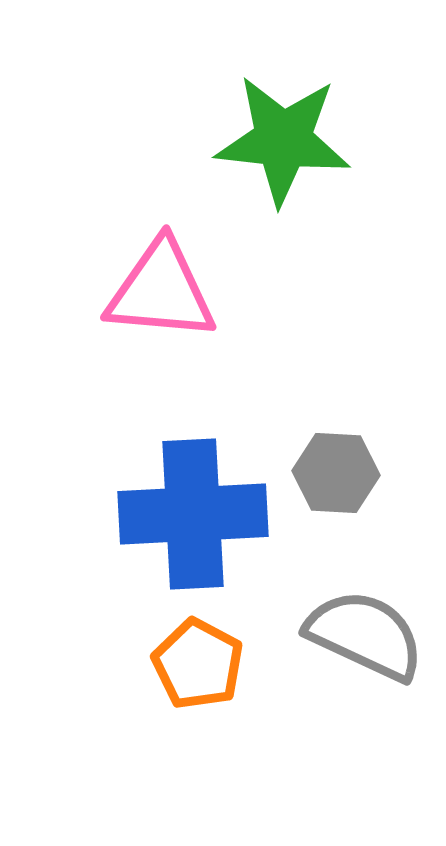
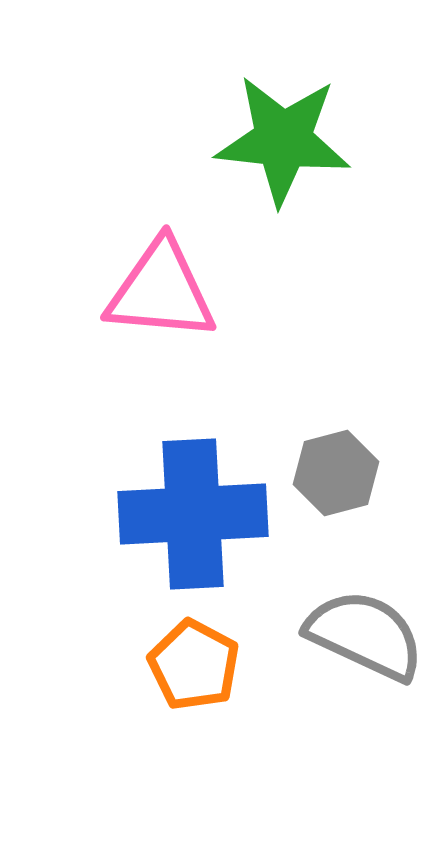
gray hexagon: rotated 18 degrees counterclockwise
orange pentagon: moved 4 px left, 1 px down
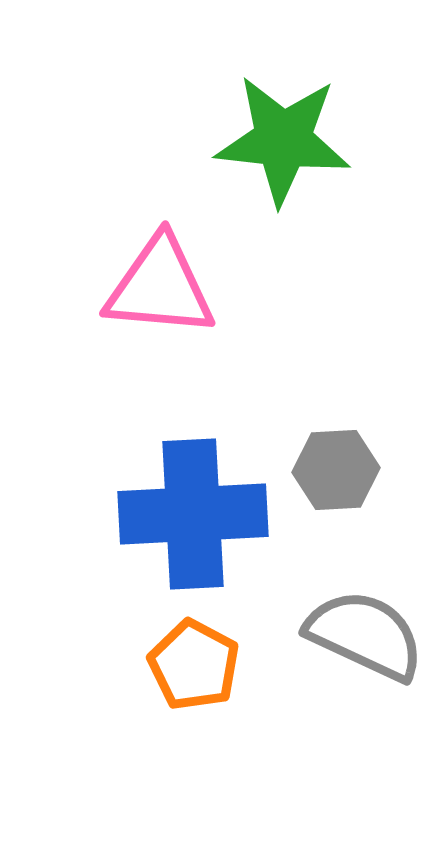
pink triangle: moved 1 px left, 4 px up
gray hexagon: moved 3 px up; rotated 12 degrees clockwise
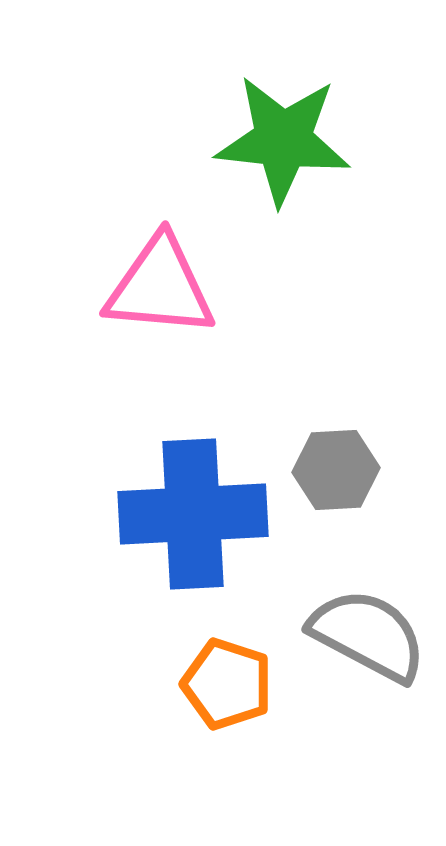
gray semicircle: moved 3 px right; rotated 3 degrees clockwise
orange pentagon: moved 33 px right, 19 px down; rotated 10 degrees counterclockwise
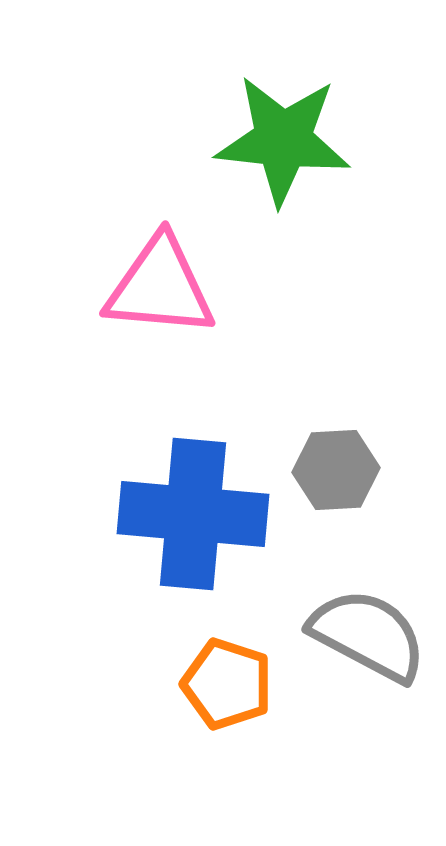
blue cross: rotated 8 degrees clockwise
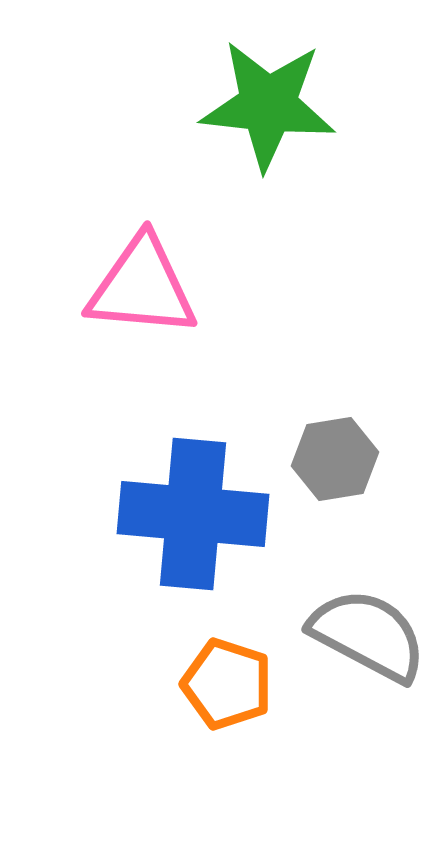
green star: moved 15 px left, 35 px up
pink triangle: moved 18 px left
gray hexagon: moved 1 px left, 11 px up; rotated 6 degrees counterclockwise
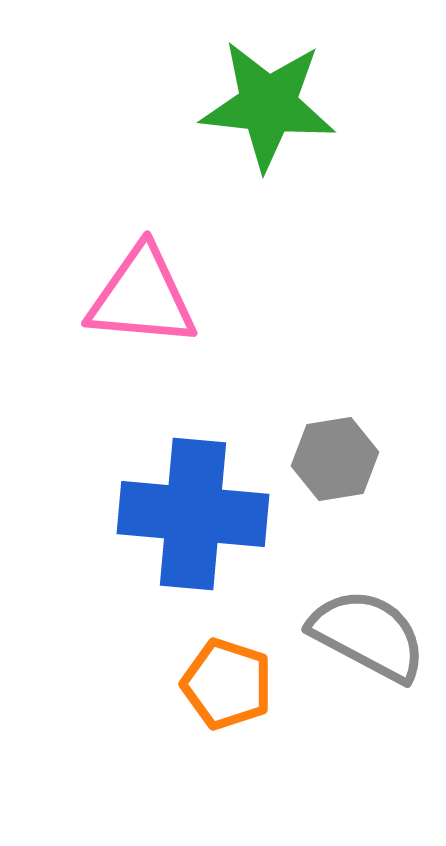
pink triangle: moved 10 px down
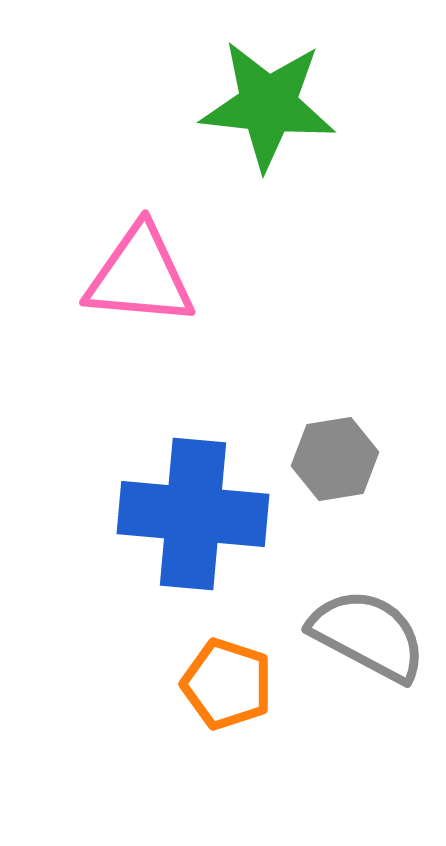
pink triangle: moved 2 px left, 21 px up
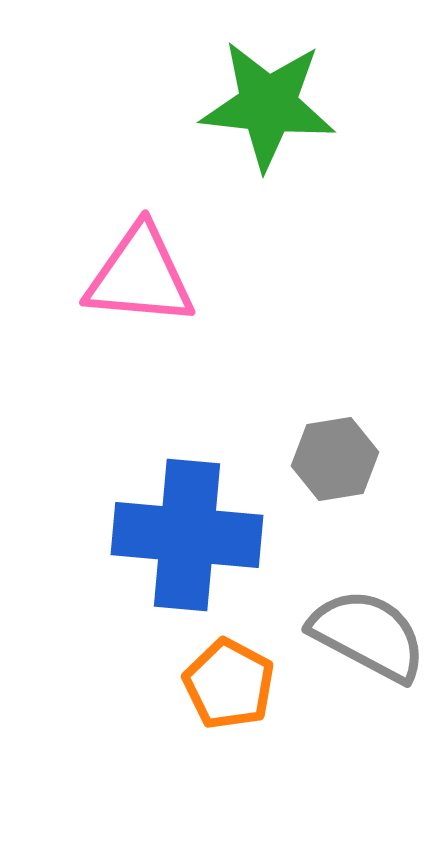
blue cross: moved 6 px left, 21 px down
orange pentagon: moved 2 px right; rotated 10 degrees clockwise
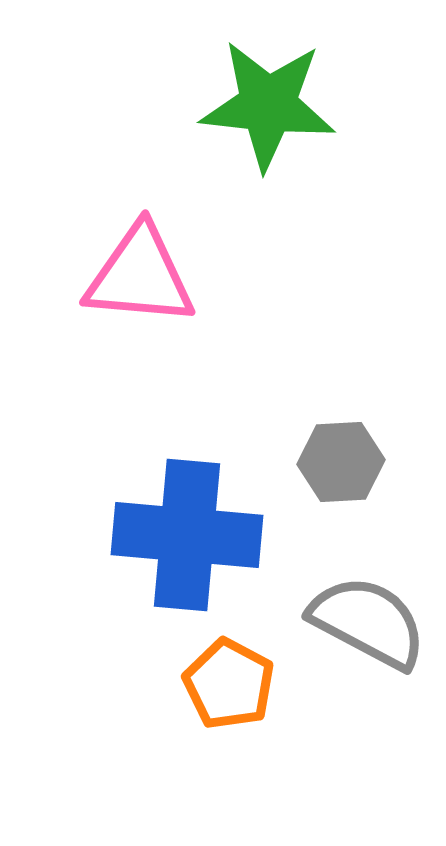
gray hexagon: moved 6 px right, 3 px down; rotated 6 degrees clockwise
gray semicircle: moved 13 px up
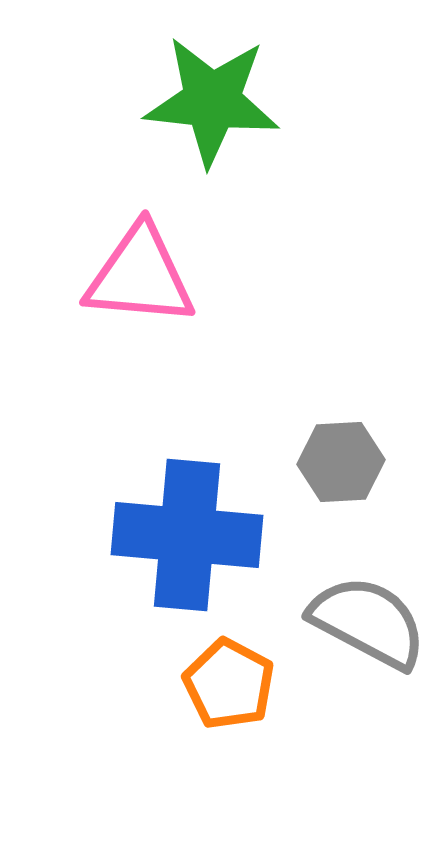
green star: moved 56 px left, 4 px up
